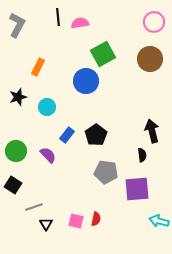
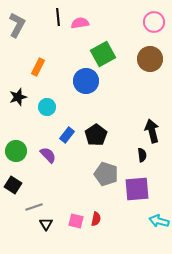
gray pentagon: moved 2 px down; rotated 10 degrees clockwise
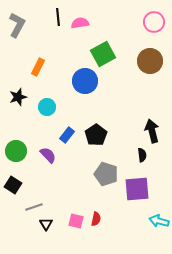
brown circle: moved 2 px down
blue circle: moved 1 px left
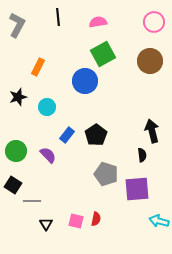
pink semicircle: moved 18 px right, 1 px up
gray line: moved 2 px left, 6 px up; rotated 18 degrees clockwise
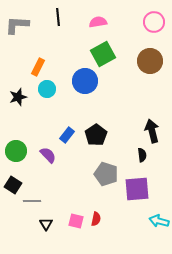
gray L-shape: rotated 115 degrees counterclockwise
cyan circle: moved 18 px up
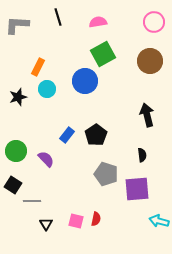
black line: rotated 12 degrees counterclockwise
black arrow: moved 5 px left, 16 px up
purple semicircle: moved 2 px left, 4 px down
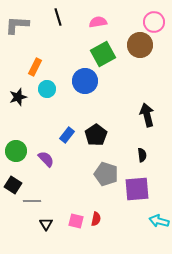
brown circle: moved 10 px left, 16 px up
orange rectangle: moved 3 px left
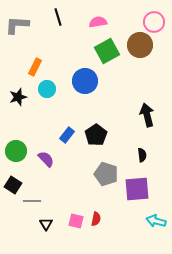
green square: moved 4 px right, 3 px up
cyan arrow: moved 3 px left
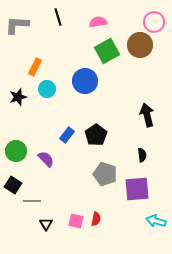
gray pentagon: moved 1 px left
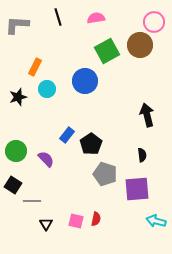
pink semicircle: moved 2 px left, 4 px up
black pentagon: moved 5 px left, 9 px down
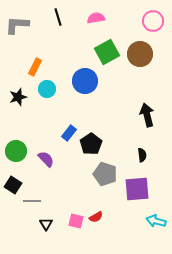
pink circle: moved 1 px left, 1 px up
brown circle: moved 9 px down
green square: moved 1 px down
blue rectangle: moved 2 px right, 2 px up
red semicircle: moved 2 px up; rotated 48 degrees clockwise
